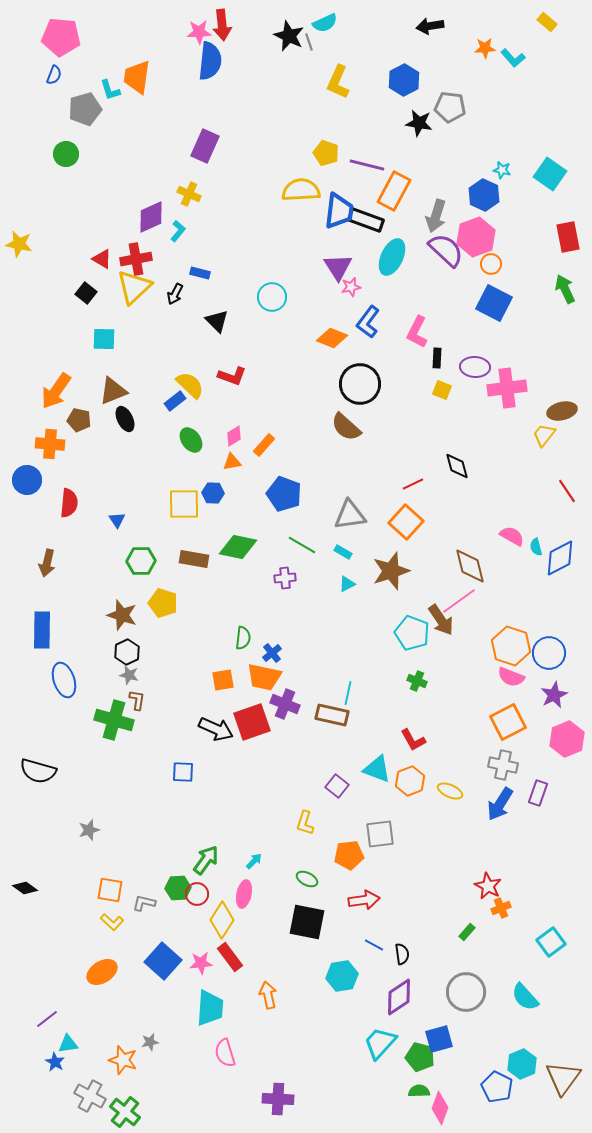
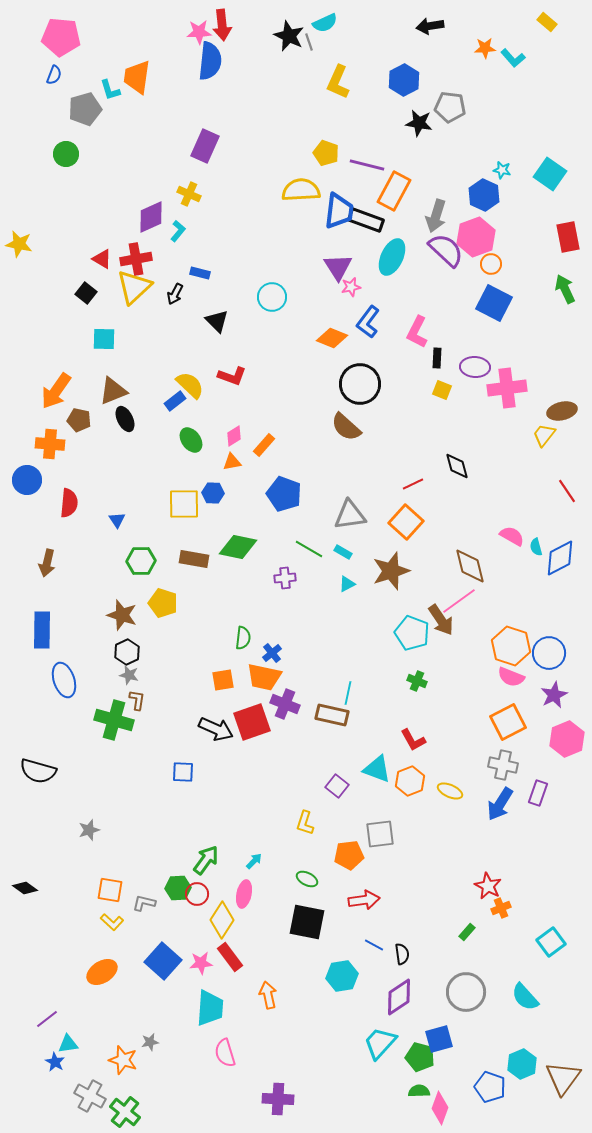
green line at (302, 545): moved 7 px right, 4 px down
blue pentagon at (497, 1087): moved 7 px left; rotated 8 degrees counterclockwise
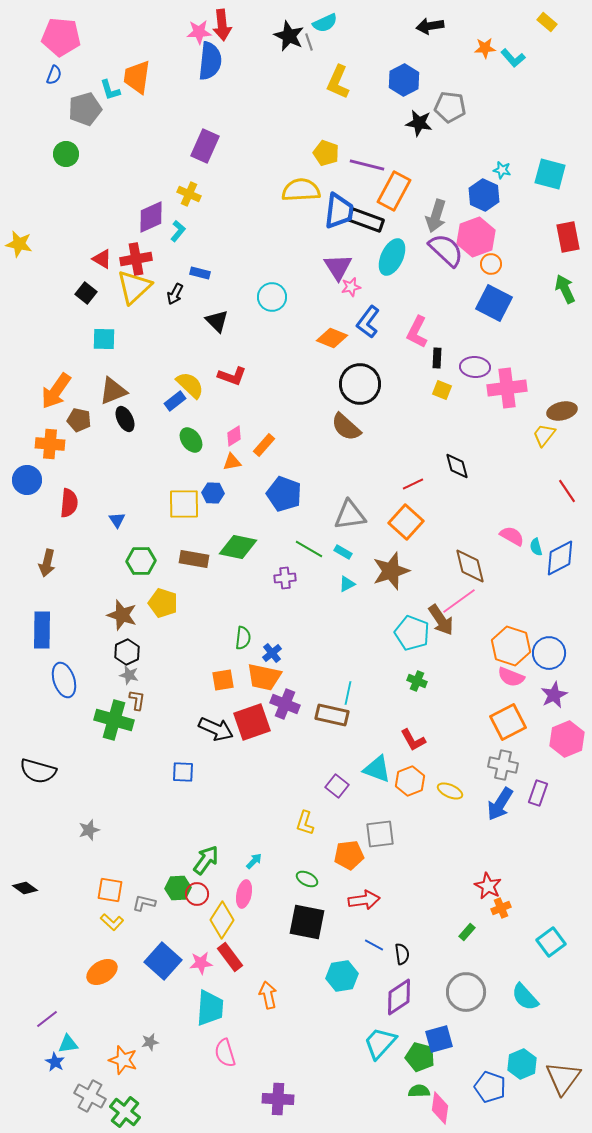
cyan square at (550, 174): rotated 20 degrees counterclockwise
pink diamond at (440, 1108): rotated 12 degrees counterclockwise
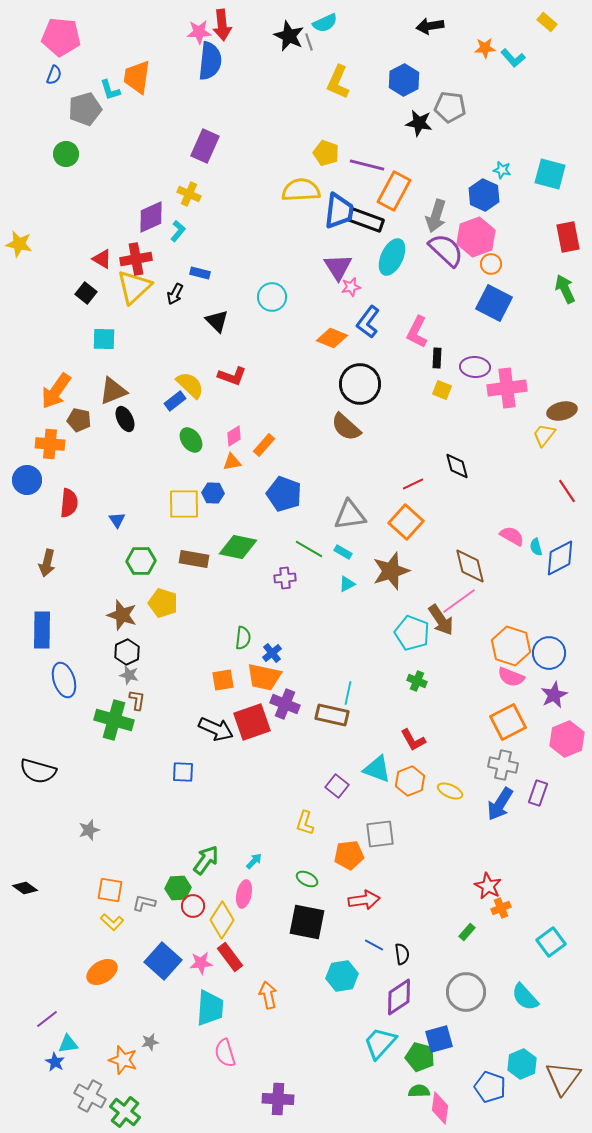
red circle at (197, 894): moved 4 px left, 12 px down
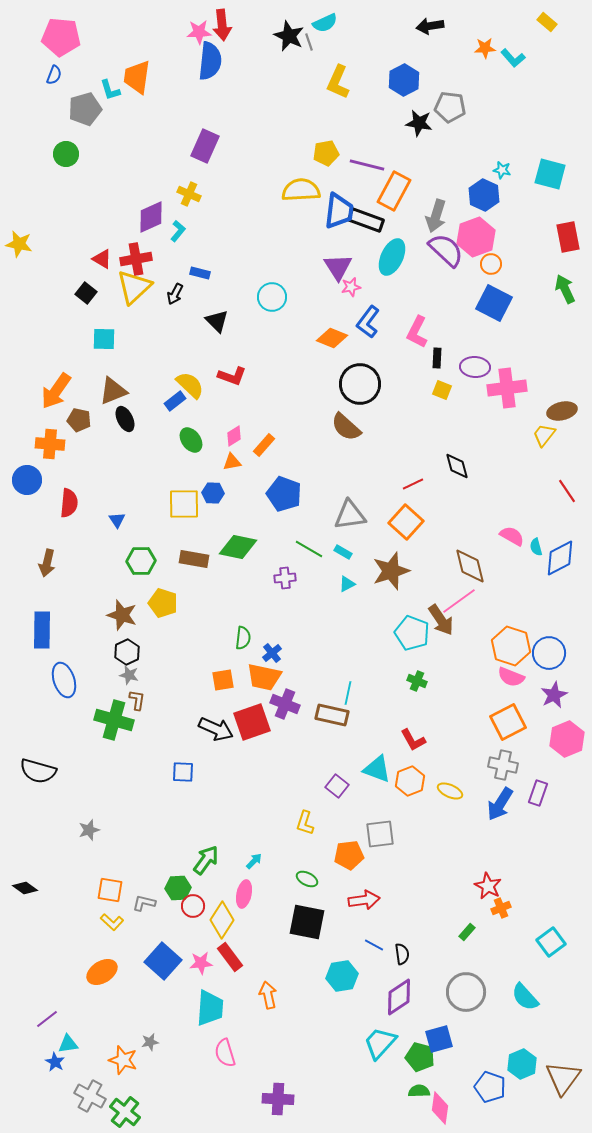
yellow pentagon at (326, 153): rotated 30 degrees counterclockwise
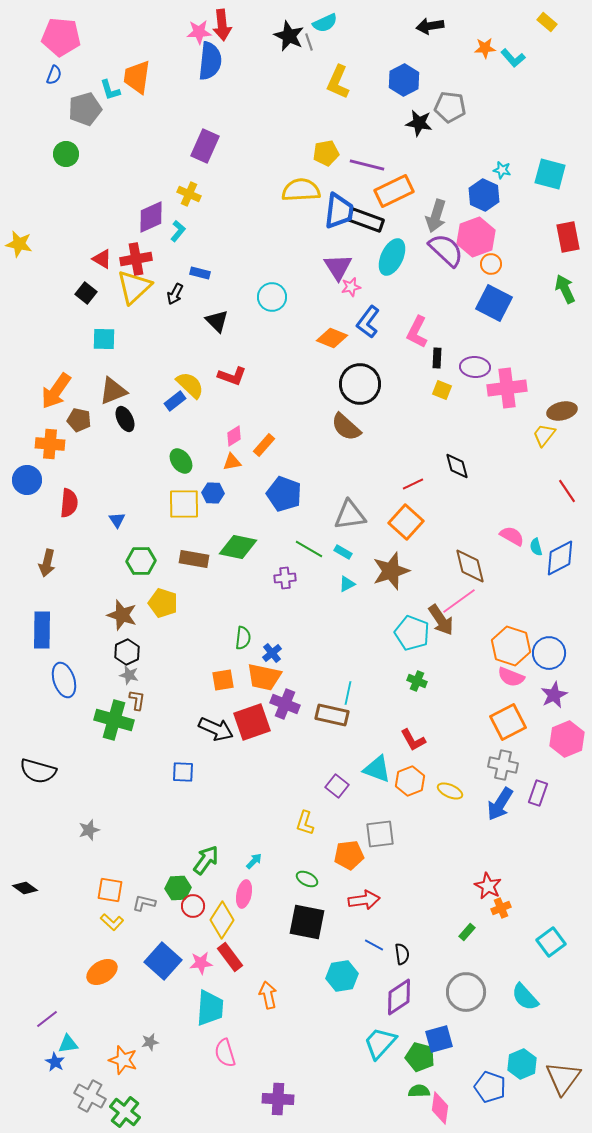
orange rectangle at (394, 191): rotated 36 degrees clockwise
green ellipse at (191, 440): moved 10 px left, 21 px down
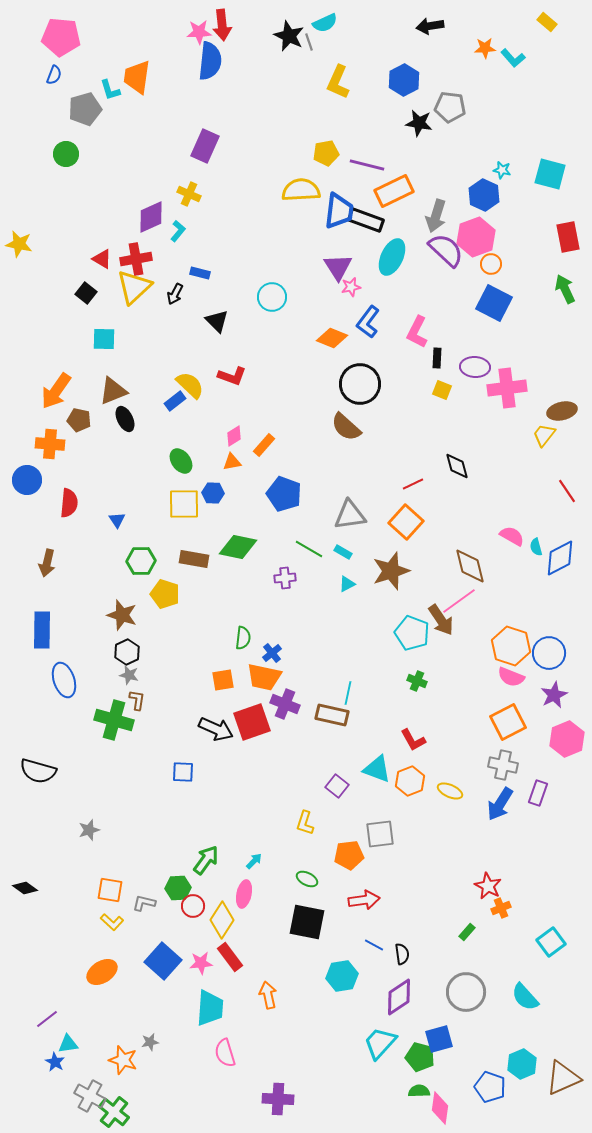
yellow pentagon at (163, 603): moved 2 px right, 9 px up
brown triangle at (563, 1078): rotated 30 degrees clockwise
green cross at (125, 1112): moved 11 px left
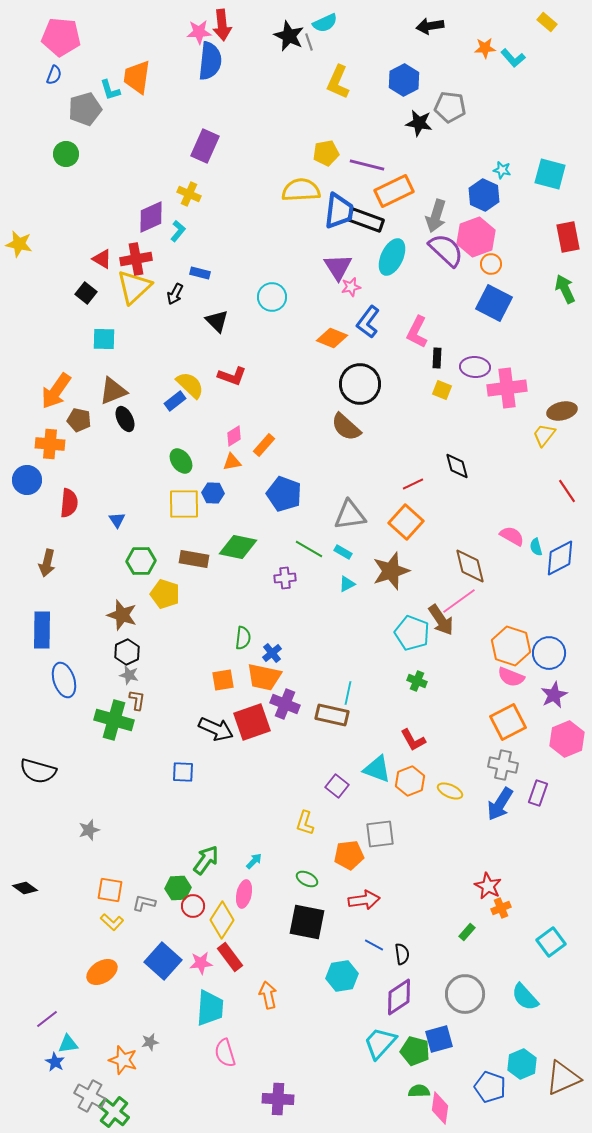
gray circle at (466, 992): moved 1 px left, 2 px down
green pentagon at (420, 1057): moved 5 px left, 6 px up
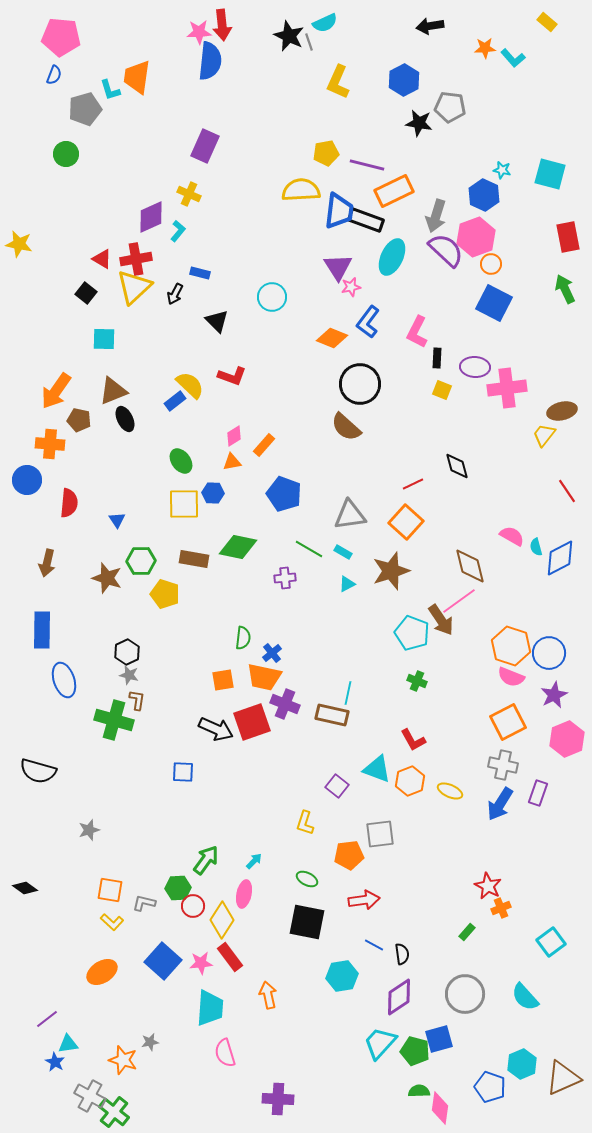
brown star at (122, 615): moved 15 px left, 37 px up
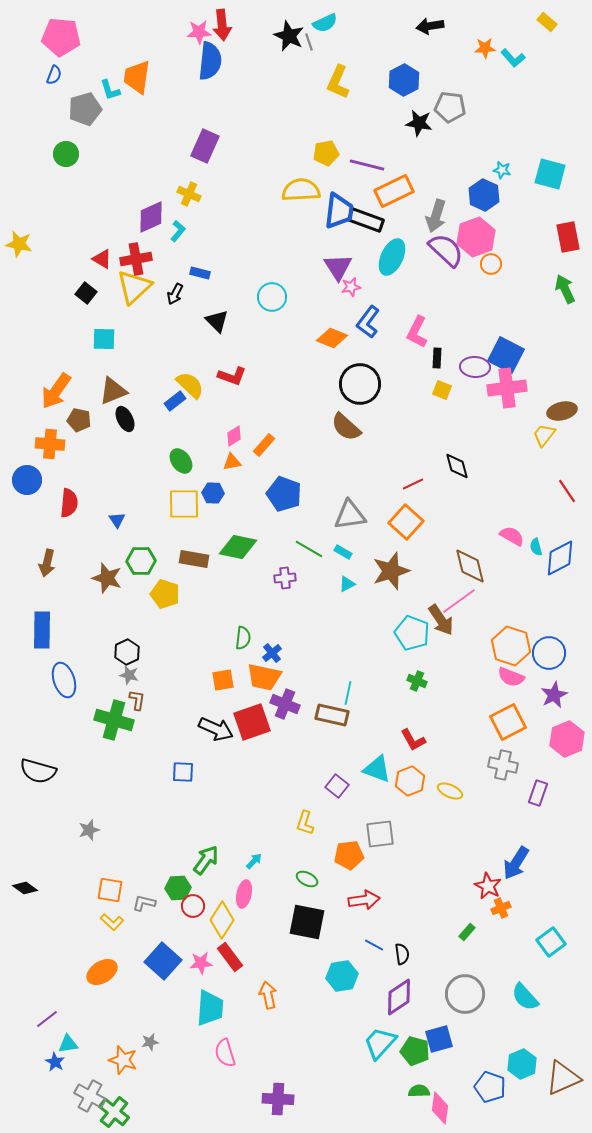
blue square at (494, 303): moved 12 px right, 52 px down
blue arrow at (500, 804): moved 16 px right, 59 px down
